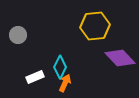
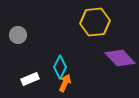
yellow hexagon: moved 4 px up
white rectangle: moved 5 px left, 2 px down
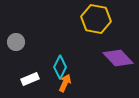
yellow hexagon: moved 1 px right, 3 px up; rotated 16 degrees clockwise
gray circle: moved 2 px left, 7 px down
purple diamond: moved 2 px left
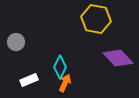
white rectangle: moved 1 px left, 1 px down
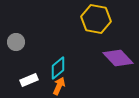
cyan diamond: moved 2 px left, 1 px down; rotated 25 degrees clockwise
orange arrow: moved 6 px left, 3 px down
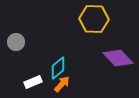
yellow hexagon: moved 2 px left; rotated 8 degrees counterclockwise
white rectangle: moved 4 px right, 2 px down
orange arrow: moved 3 px right, 2 px up; rotated 18 degrees clockwise
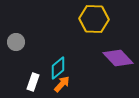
white rectangle: rotated 48 degrees counterclockwise
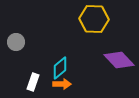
purple diamond: moved 1 px right, 2 px down
cyan diamond: moved 2 px right
orange arrow: rotated 48 degrees clockwise
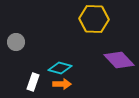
cyan diamond: rotated 55 degrees clockwise
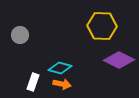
yellow hexagon: moved 8 px right, 7 px down
gray circle: moved 4 px right, 7 px up
purple diamond: rotated 20 degrees counterclockwise
orange arrow: rotated 12 degrees clockwise
